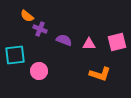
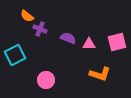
purple semicircle: moved 4 px right, 2 px up
cyan square: rotated 20 degrees counterclockwise
pink circle: moved 7 px right, 9 px down
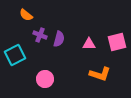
orange semicircle: moved 1 px left, 1 px up
purple cross: moved 6 px down
purple semicircle: moved 9 px left, 1 px down; rotated 84 degrees clockwise
pink circle: moved 1 px left, 1 px up
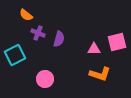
purple cross: moved 2 px left, 2 px up
pink triangle: moved 5 px right, 5 px down
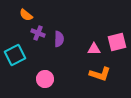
purple semicircle: rotated 14 degrees counterclockwise
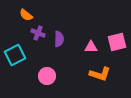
pink triangle: moved 3 px left, 2 px up
pink circle: moved 2 px right, 3 px up
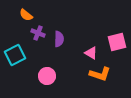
pink triangle: moved 6 px down; rotated 32 degrees clockwise
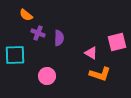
purple semicircle: moved 1 px up
cyan square: rotated 25 degrees clockwise
